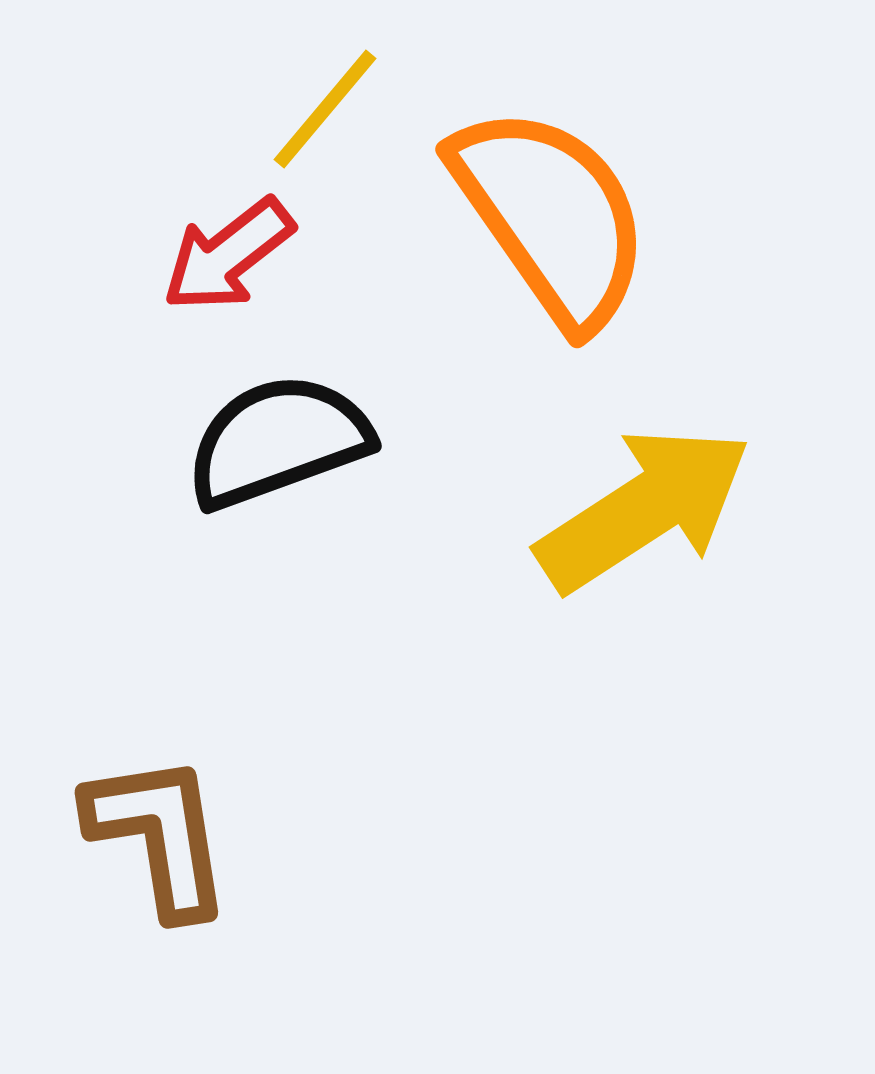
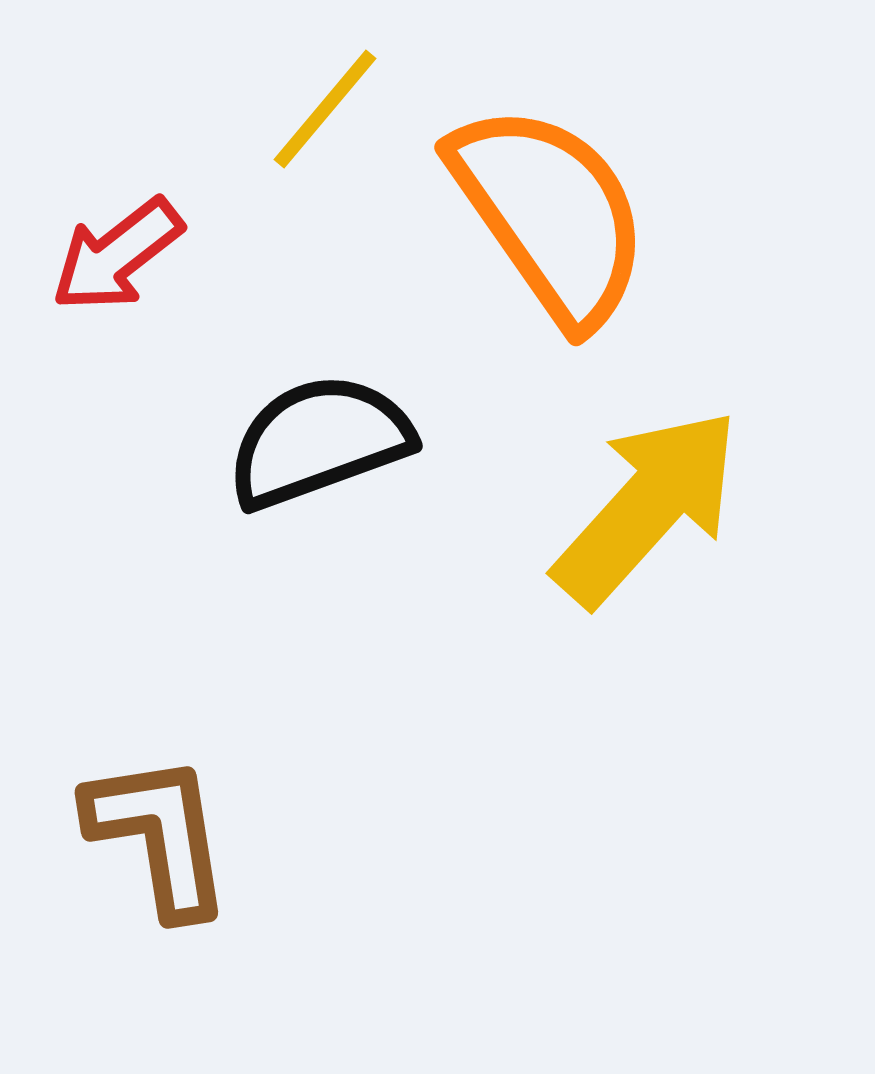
orange semicircle: moved 1 px left, 2 px up
red arrow: moved 111 px left
black semicircle: moved 41 px right
yellow arrow: moved 3 px right, 2 px up; rotated 15 degrees counterclockwise
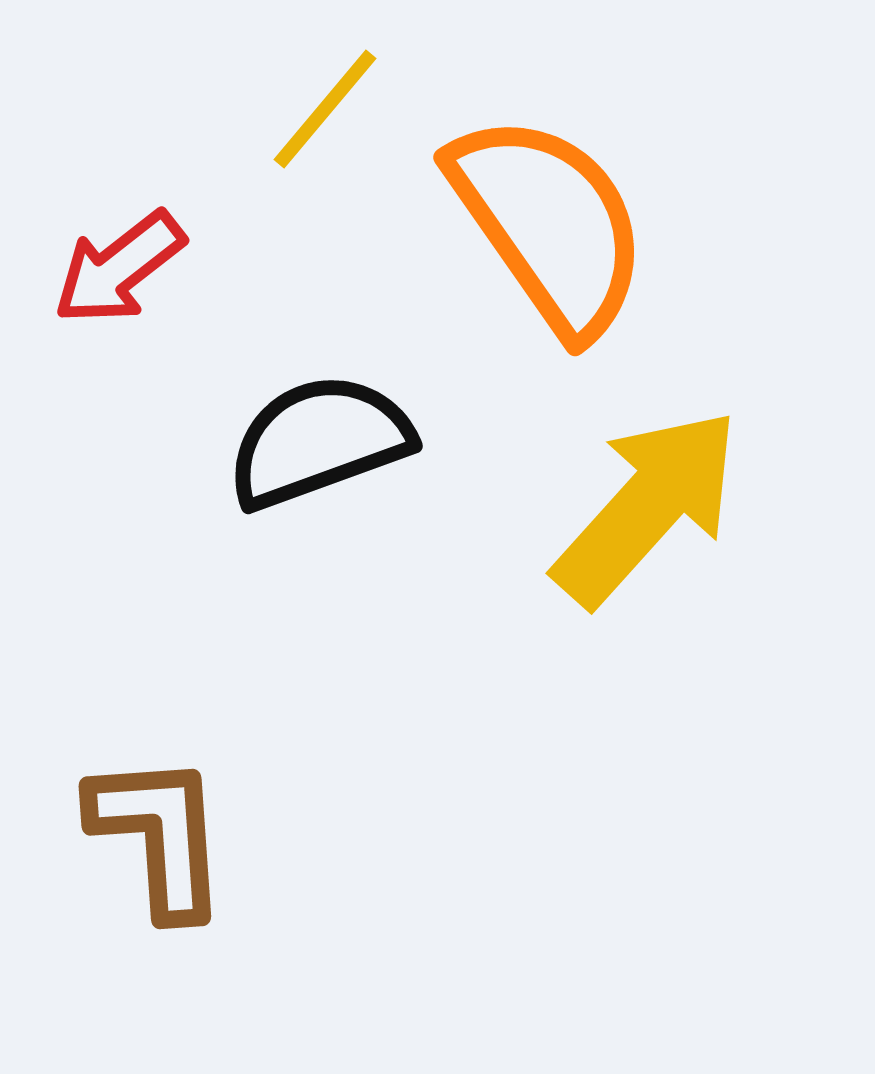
orange semicircle: moved 1 px left, 10 px down
red arrow: moved 2 px right, 13 px down
brown L-shape: rotated 5 degrees clockwise
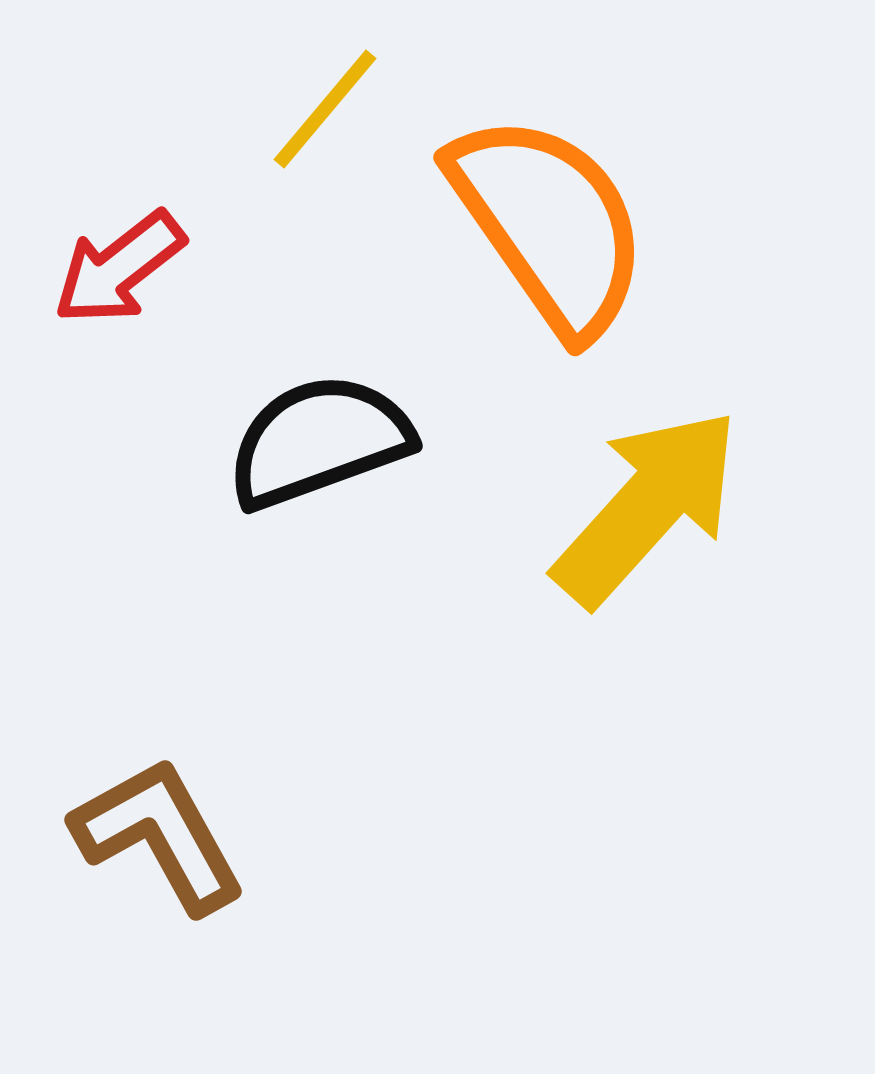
brown L-shape: rotated 25 degrees counterclockwise
